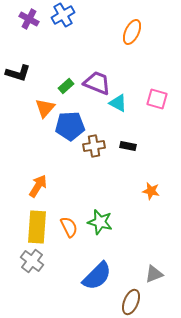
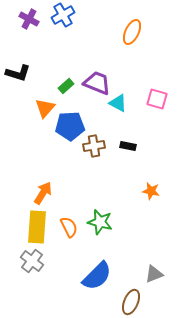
orange arrow: moved 5 px right, 7 px down
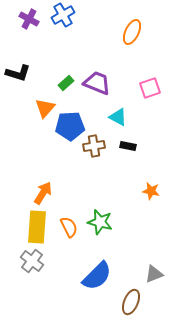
green rectangle: moved 3 px up
pink square: moved 7 px left, 11 px up; rotated 35 degrees counterclockwise
cyan triangle: moved 14 px down
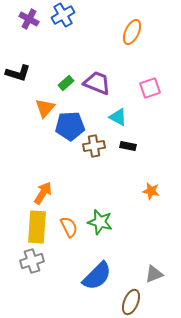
gray cross: rotated 35 degrees clockwise
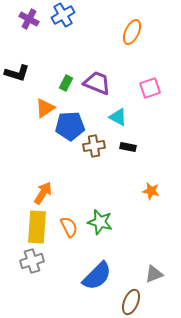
black L-shape: moved 1 px left
green rectangle: rotated 21 degrees counterclockwise
orange triangle: rotated 15 degrees clockwise
black rectangle: moved 1 px down
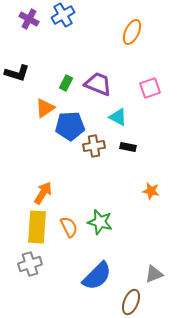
purple trapezoid: moved 1 px right, 1 px down
gray cross: moved 2 px left, 3 px down
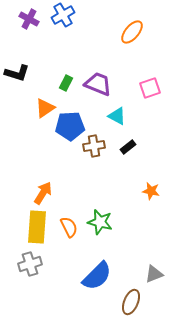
orange ellipse: rotated 15 degrees clockwise
cyan triangle: moved 1 px left, 1 px up
black rectangle: rotated 49 degrees counterclockwise
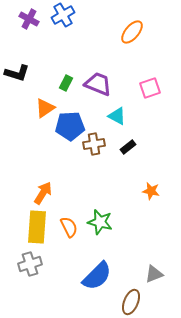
brown cross: moved 2 px up
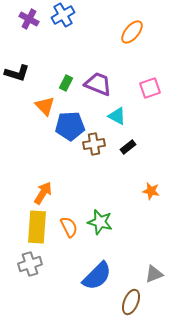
orange triangle: moved 2 px up; rotated 40 degrees counterclockwise
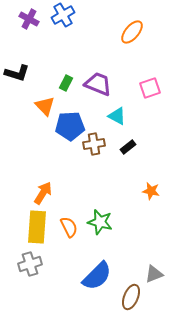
brown ellipse: moved 5 px up
